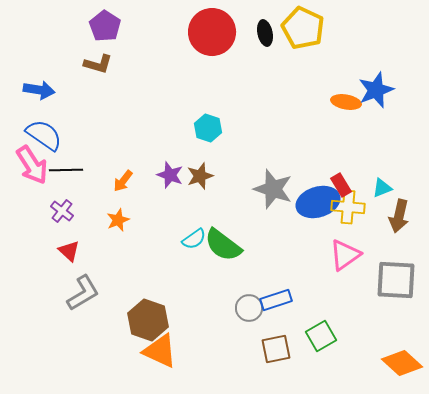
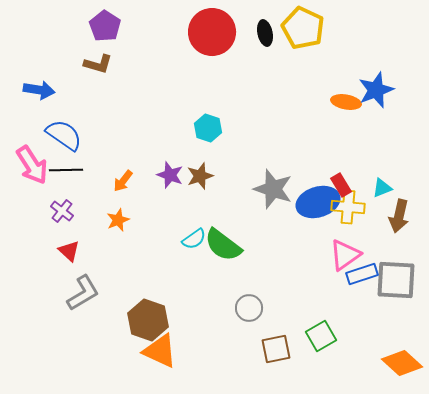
blue semicircle: moved 20 px right
blue rectangle: moved 86 px right, 26 px up
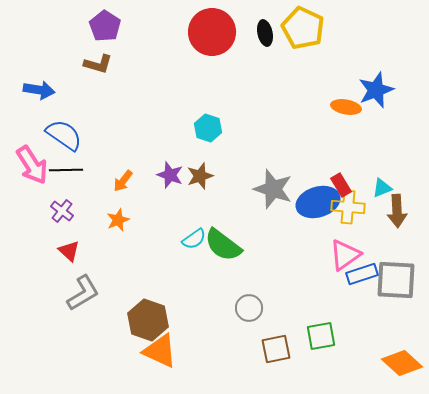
orange ellipse: moved 5 px down
brown arrow: moved 2 px left, 5 px up; rotated 16 degrees counterclockwise
green square: rotated 20 degrees clockwise
